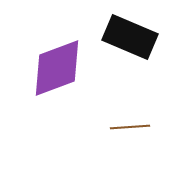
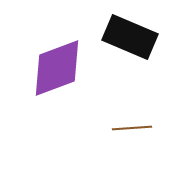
brown line: moved 2 px right, 1 px down
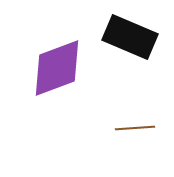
brown line: moved 3 px right
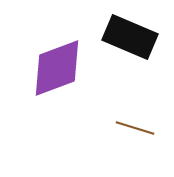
brown line: rotated 21 degrees clockwise
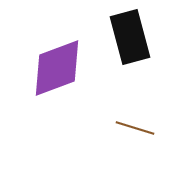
black rectangle: rotated 52 degrees clockwise
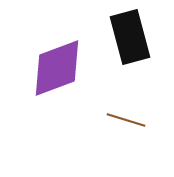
brown line: moved 9 px left, 8 px up
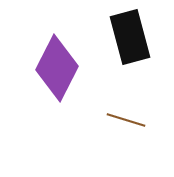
purple diamond: rotated 42 degrees counterclockwise
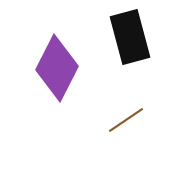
brown line: rotated 51 degrees counterclockwise
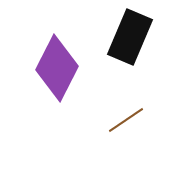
black rectangle: rotated 38 degrees clockwise
